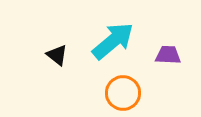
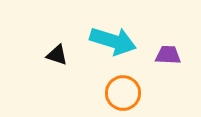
cyan arrow: rotated 57 degrees clockwise
black triangle: rotated 20 degrees counterclockwise
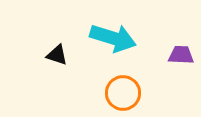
cyan arrow: moved 3 px up
purple trapezoid: moved 13 px right
